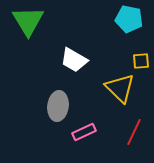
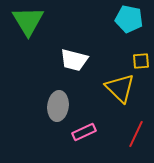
white trapezoid: rotated 16 degrees counterclockwise
red line: moved 2 px right, 2 px down
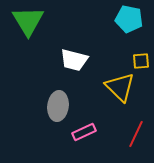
yellow triangle: moved 1 px up
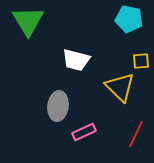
white trapezoid: moved 2 px right
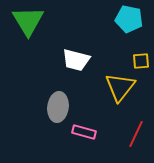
yellow triangle: rotated 24 degrees clockwise
gray ellipse: moved 1 px down
pink rectangle: rotated 40 degrees clockwise
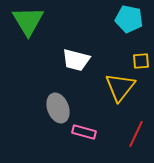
gray ellipse: moved 1 px down; rotated 28 degrees counterclockwise
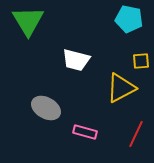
yellow triangle: moved 1 px right, 1 px down; rotated 24 degrees clockwise
gray ellipse: moved 12 px left; rotated 40 degrees counterclockwise
pink rectangle: moved 1 px right
